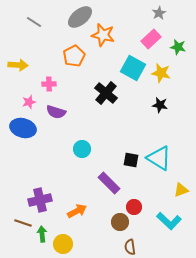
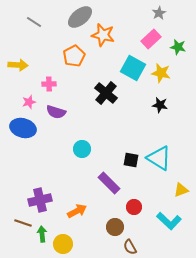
brown circle: moved 5 px left, 5 px down
brown semicircle: rotated 21 degrees counterclockwise
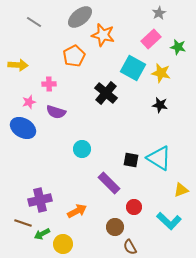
blue ellipse: rotated 15 degrees clockwise
green arrow: rotated 112 degrees counterclockwise
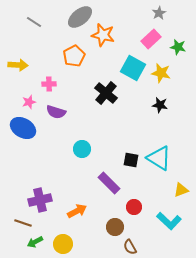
green arrow: moved 7 px left, 8 px down
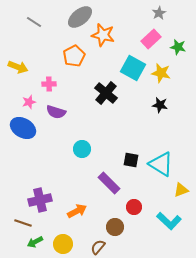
yellow arrow: moved 2 px down; rotated 18 degrees clockwise
cyan triangle: moved 2 px right, 6 px down
brown semicircle: moved 32 px left; rotated 70 degrees clockwise
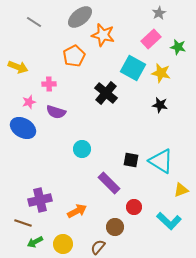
cyan triangle: moved 3 px up
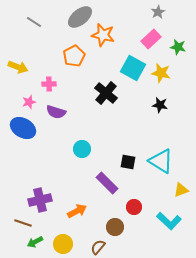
gray star: moved 1 px left, 1 px up
black square: moved 3 px left, 2 px down
purple rectangle: moved 2 px left
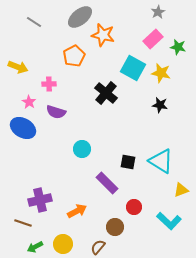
pink rectangle: moved 2 px right
pink star: rotated 24 degrees counterclockwise
green arrow: moved 5 px down
